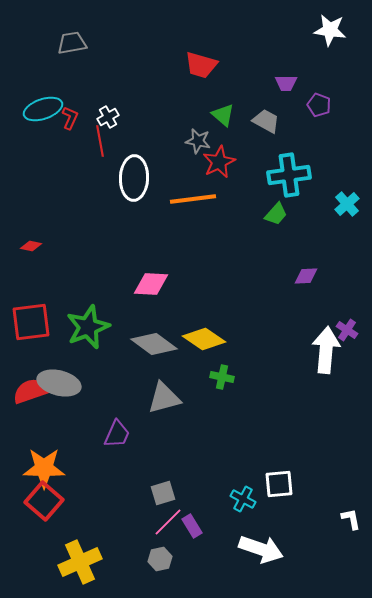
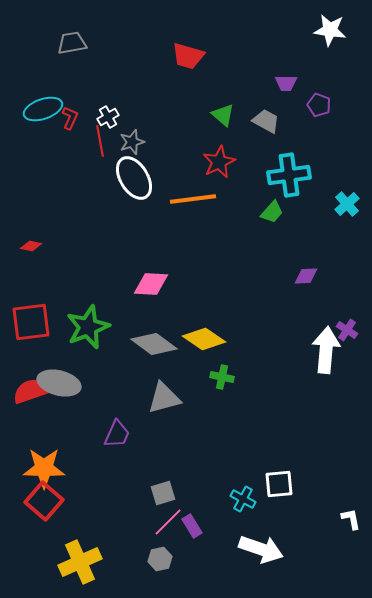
red trapezoid at (201, 65): moved 13 px left, 9 px up
gray star at (198, 141): moved 66 px left, 1 px down; rotated 30 degrees counterclockwise
white ellipse at (134, 178): rotated 33 degrees counterclockwise
green trapezoid at (276, 214): moved 4 px left, 2 px up
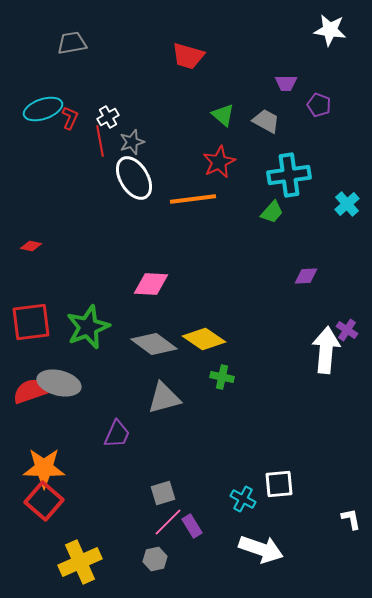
gray hexagon at (160, 559): moved 5 px left
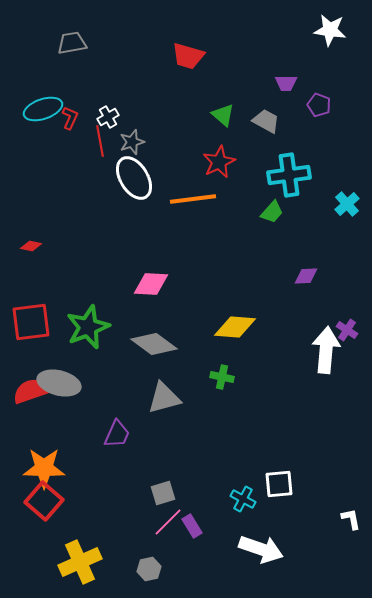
yellow diamond at (204, 339): moved 31 px right, 12 px up; rotated 30 degrees counterclockwise
gray hexagon at (155, 559): moved 6 px left, 10 px down
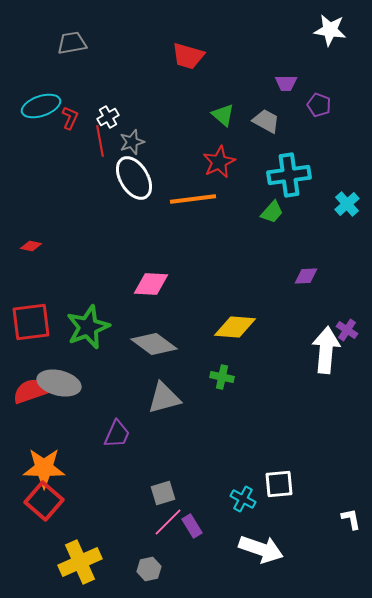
cyan ellipse at (43, 109): moved 2 px left, 3 px up
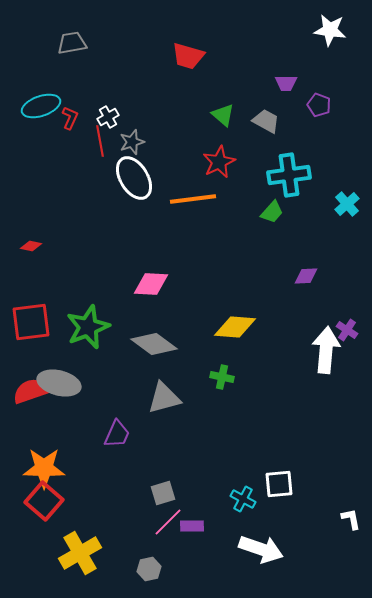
purple rectangle at (192, 526): rotated 60 degrees counterclockwise
yellow cross at (80, 562): moved 9 px up; rotated 6 degrees counterclockwise
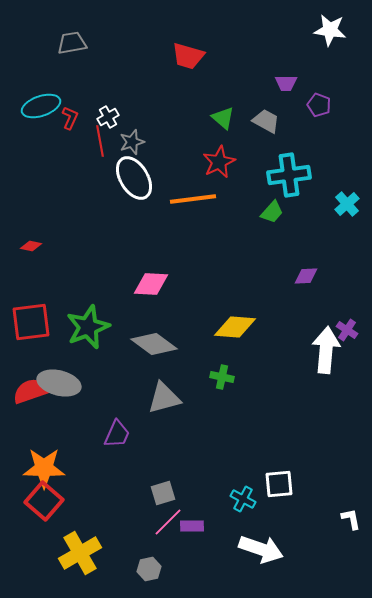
green triangle at (223, 115): moved 3 px down
